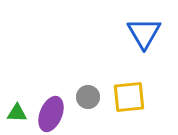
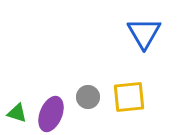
green triangle: rotated 15 degrees clockwise
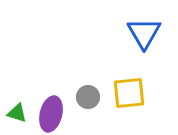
yellow square: moved 4 px up
purple ellipse: rotated 8 degrees counterclockwise
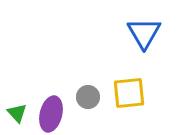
green triangle: rotated 30 degrees clockwise
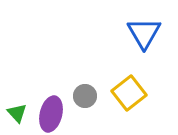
yellow square: rotated 32 degrees counterclockwise
gray circle: moved 3 px left, 1 px up
